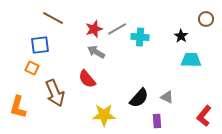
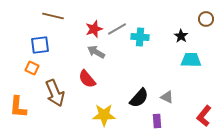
brown line: moved 2 px up; rotated 15 degrees counterclockwise
orange L-shape: rotated 10 degrees counterclockwise
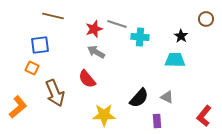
gray line: moved 5 px up; rotated 48 degrees clockwise
cyan trapezoid: moved 16 px left
orange L-shape: rotated 135 degrees counterclockwise
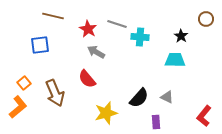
red star: moved 6 px left; rotated 24 degrees counterclockwise
orange square: moved 8 px left, 15 px down; rotated 24 degrees clockwise
yellow star: moved 2 px right, 2 px up; rotated 15 degrees counterclockwise
purple rectangle: moved 1 px left, 1 px down
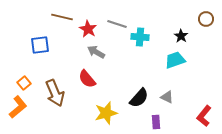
brown line: moved 9 px right, 1 px down
cyan trapezoid: rotated 20 degrees counterclockwise
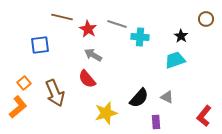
gray arrow: moved 3 px left, 3 px down
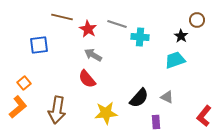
brown circle: moved 9 px left, 1 px down
blue square: moved 1 px left
brown arrow: moved 2 px right, 17 px down; rotated 32 degrees clockwise
yellow star: rotated 10 degrees clockwise
